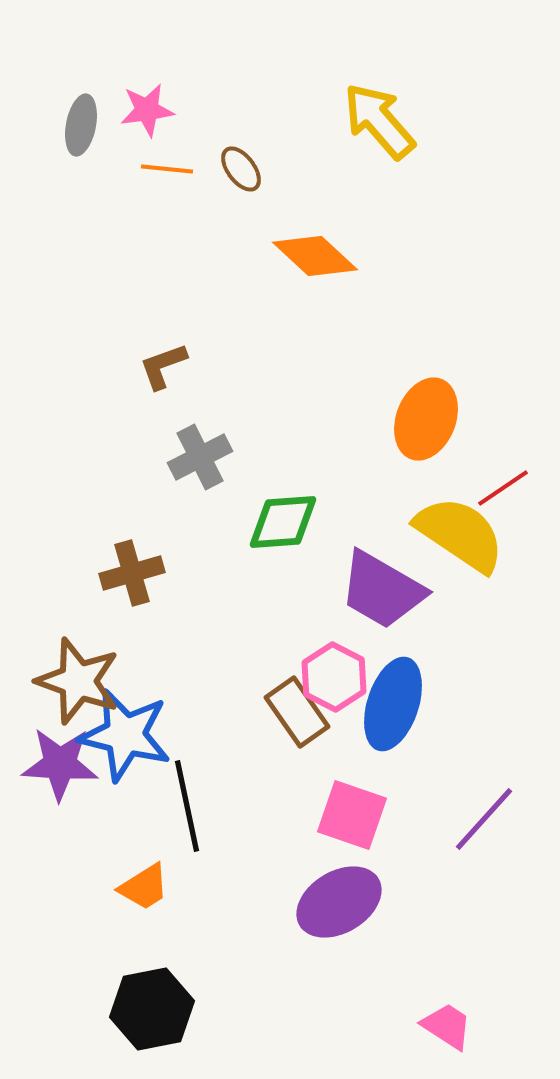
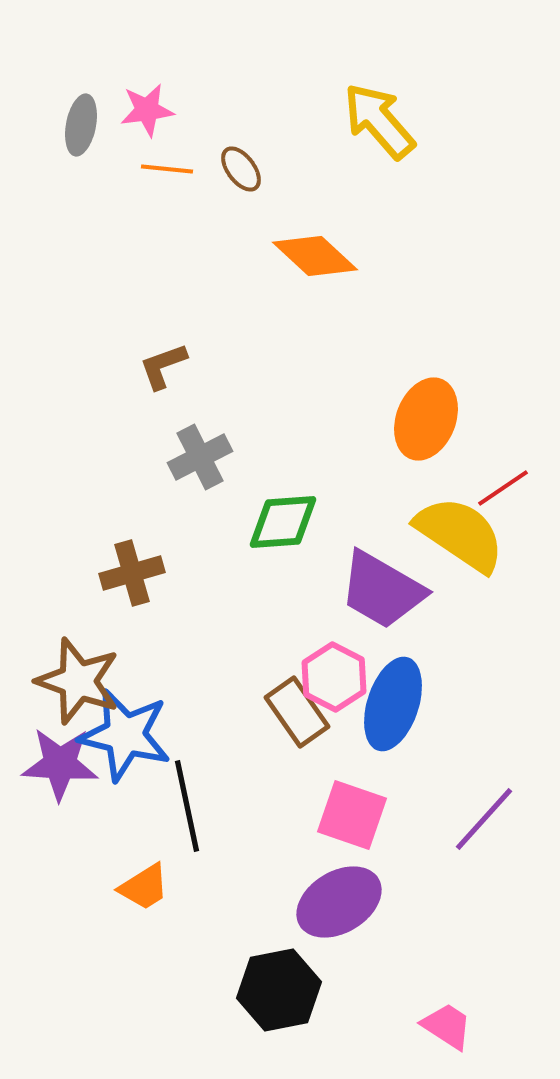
black hexagon: moved 127 px right, 19 px up
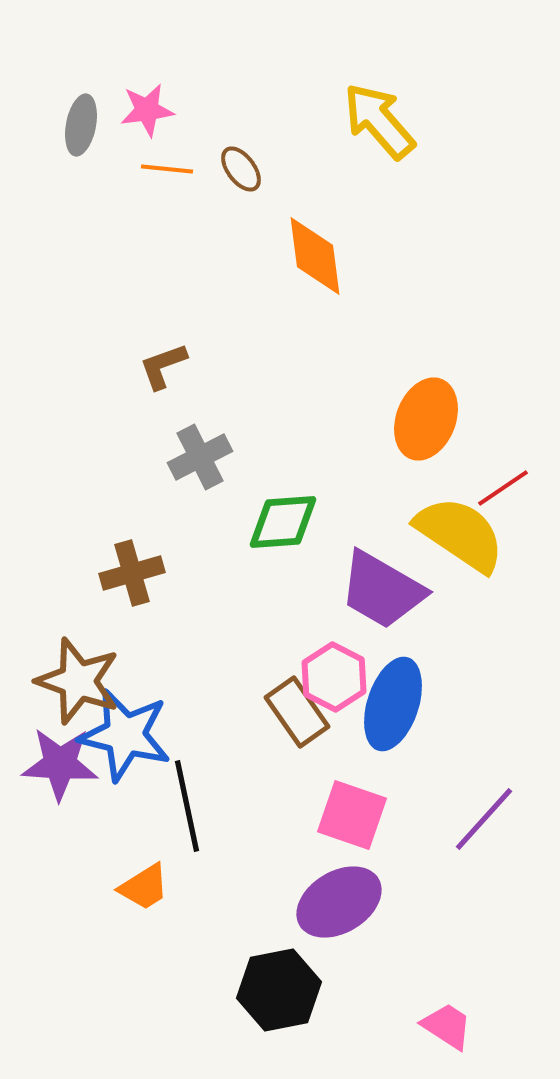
orange diamond: rotated 40 degrees clockwise
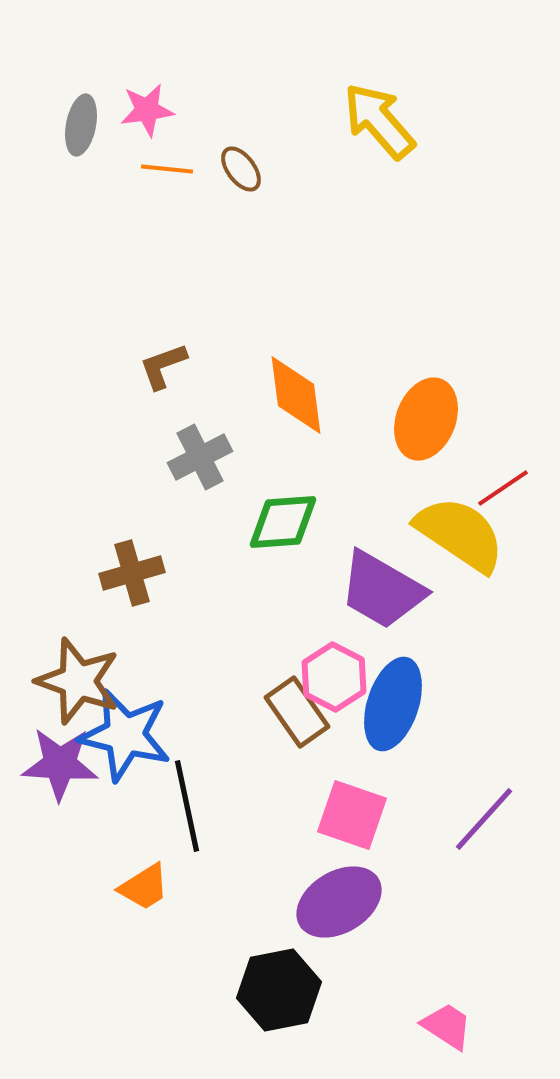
orange diamond: moved 19 px left, 139 px down
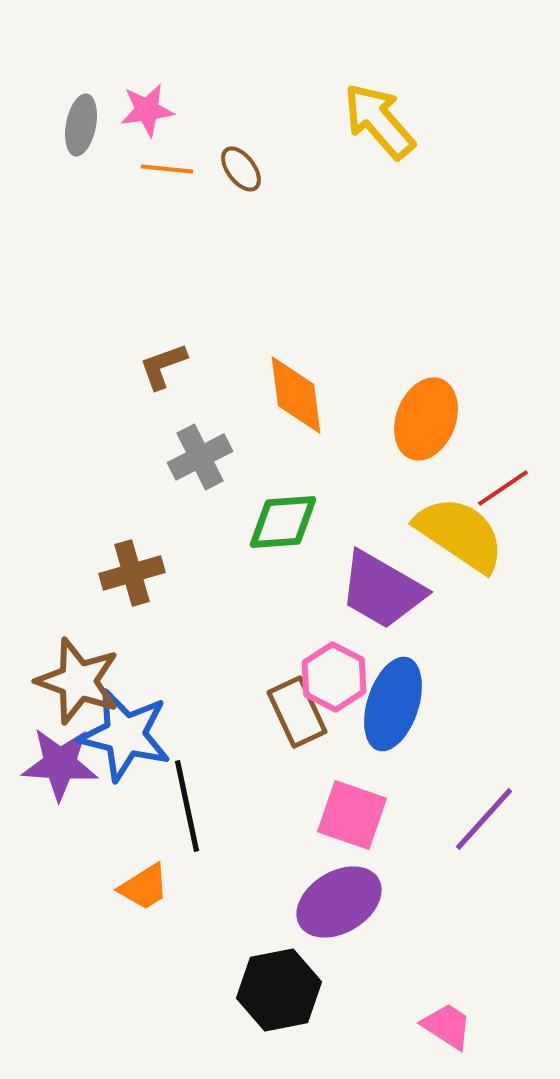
brown rectangle: rotated 10 degrees clockwise
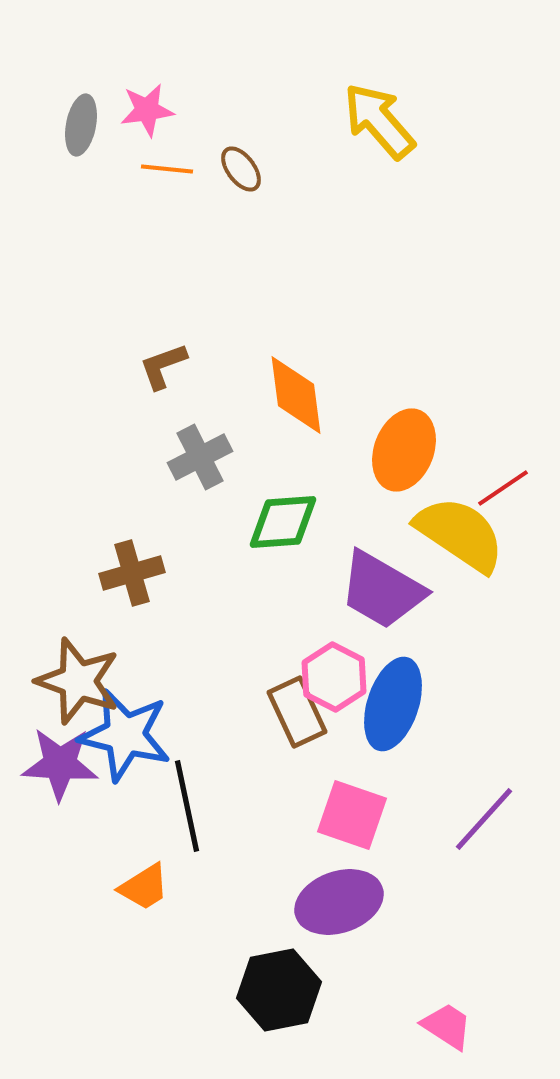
orange ellipse: moved 22 px left, 31 px down
purple ellipse: rotated 12 degrees clockwise
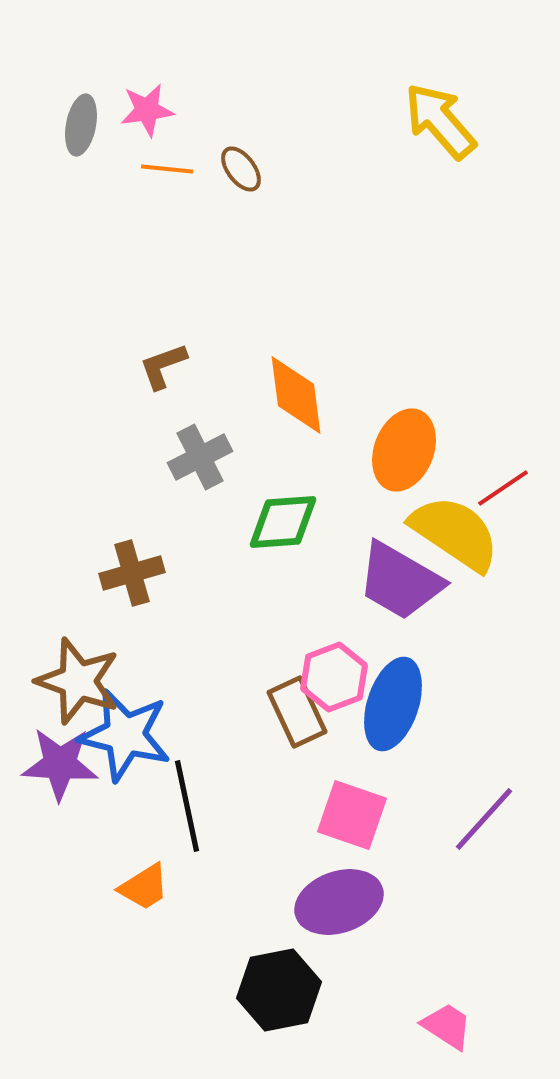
yellow arrow: moved 61 px right
yellow semicircle: moved 5 px left, 1 px up
purple trapezoid: moved 18 px right, 9 px up
pink hexagon: rotated 12 degrees clockwise
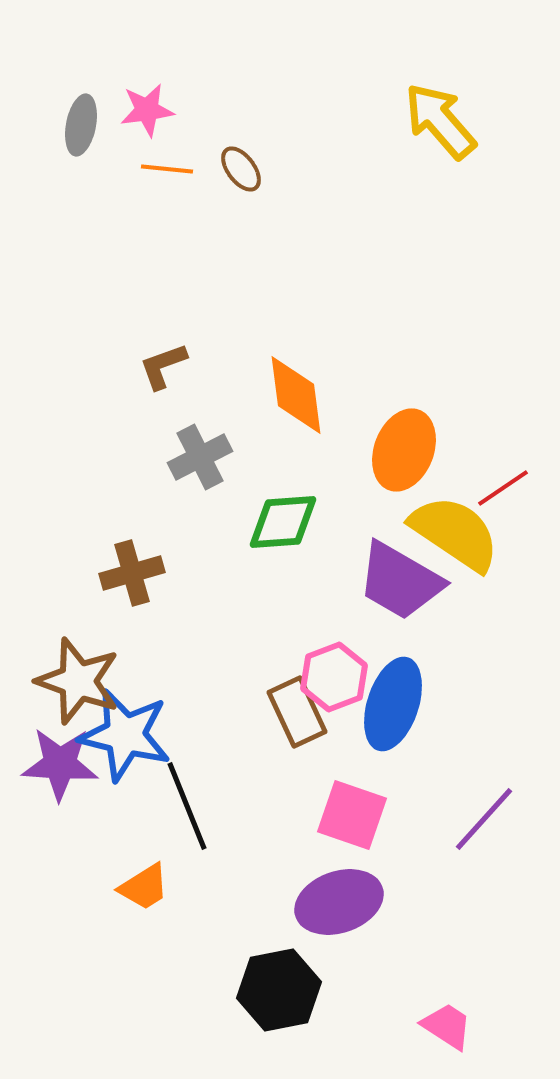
black line: rotated 10 degrees counterclockwise
